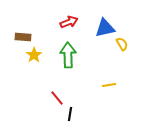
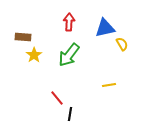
red arrow: rotated 66 degrees counterclockwise
green arrow: moved 1 px right; rotated 140 degrees counterclockwise
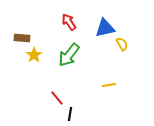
red arrow: rotated 36 degrees counterclockwise
brown rectangle: moved 1 px left, 1 px down
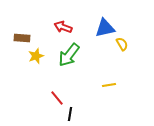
red arrow: moved 6 px left, 5 px down; rotated 36 degrees counterclockwise
yellow star: moved 2 px right, 1 px down; rotated 14 degrees clockwise
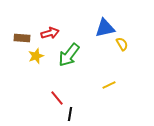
red arrow: moved 13 px left, 6 px down; rotated 144 degrees clockwise
yellow line: rotated 16 degrees counterclockwise
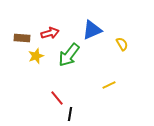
blue triangle: moved 13 px left, 2 px down; rotated 10 degrees counterclockwise
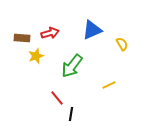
green arrow: moved 3 px right, 11 px down
black line: moved 1 px right
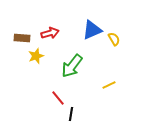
yellow semicircle: moved 8 px left, 5 px up
red line: moved 1 px right
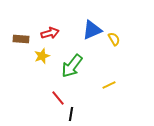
brown rectangle: moved 1 px left, 1 px down
yellow star: moved 6 px right
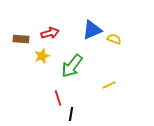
yellow semicircle: rotated 40 degrees counterclockwise
red line: rotated 21 degrees clockwise
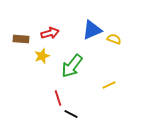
black line: rotated 72 degrees counterclockwise
